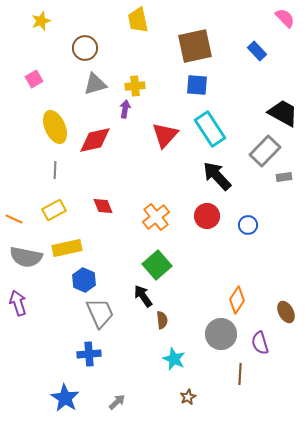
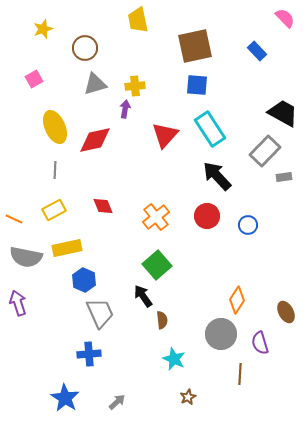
yellow star at (41, 21): moved 2 px right, 8 px down
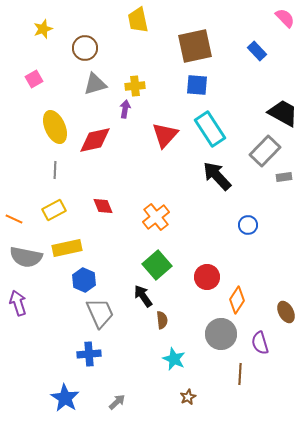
red circle at (207, 216): moved 61 px down
